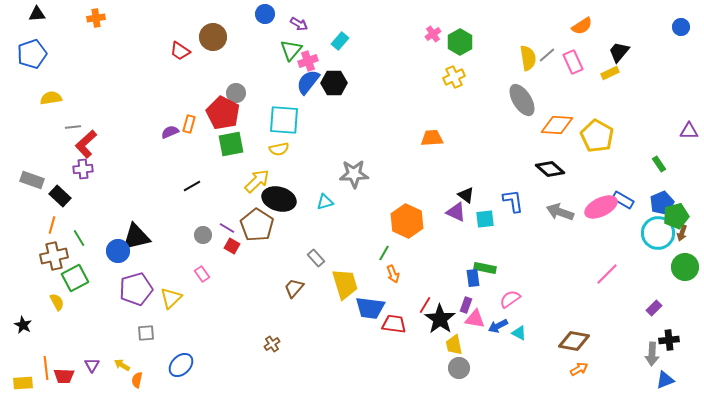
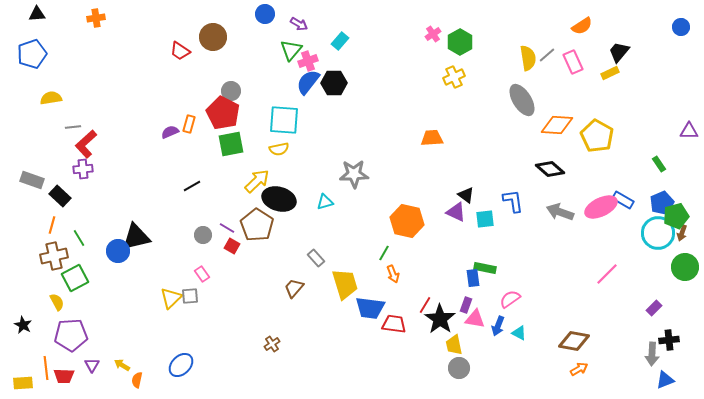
gray circle at (236, 93): moved 5 px left, 2 px up
orange hexagon at (407, 221): rotated 12 degrees counterclockwise
purple pentagon at (136, 289): moved 65 px left, 46 px down; rotated 12 degrees clockwise
blue arrow at (498, 326): rotated 42 degrees counterclockwise
gray square at (146, 333): moved 44 px right, 37 px up
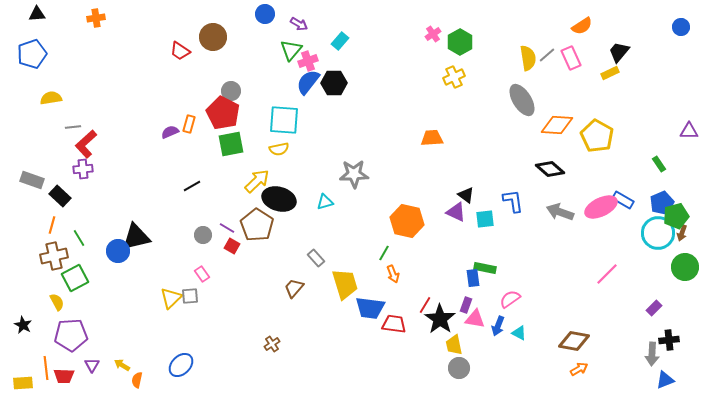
pink rectangle at (573, 62): moved 2 px left, 4 px up
